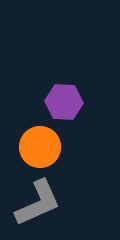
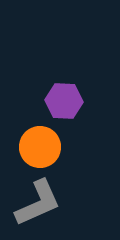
purple hexagon: moved 1 px up
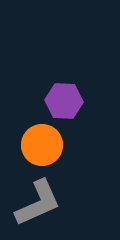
orange circle: moved 2 px right, 2 px up
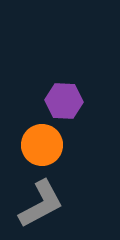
gray L-shape: moved 3 px right, 1 px down; rotated 4 degrees counterclockwise
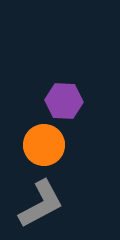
orange circle: moved 2 px right
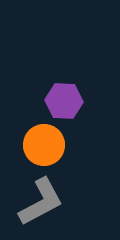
gray L-shape: moved 2 px up
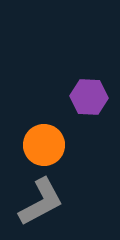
purple hexagon: moved 25 px right, 4 px up
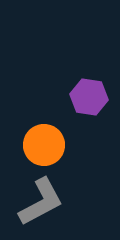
purple hexagon: rotated 6 degrees clockwise
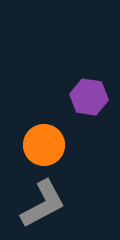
gray L-shape: moved 2 px right, 2 px down
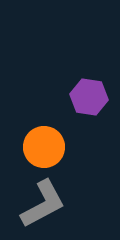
orange circle: moved 2 px down
